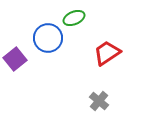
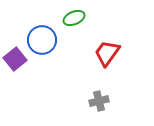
blue circle: moved 6 px left, 2 px down
red trapezoid: rotated 20 degrees counterclockwise
gray cross: rotated 36 degrees clockwise
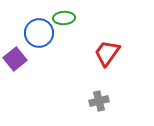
green ellipse: moved 10 px left; rotated 20 degrees clockwise
blue circle: moved 3 px left, 7 px up
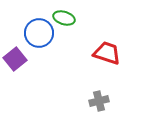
green ellipse: rotated 20 degrees clockwise
red trapezoid: rotated 72 degrees clockwise
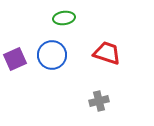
green ellipse: rotated 25 degrees counterclockwise
blue circle: moved 13 px right, 22 px down
purple square: rotated 15 degrees clockwise
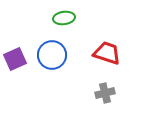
gray cross: moved 6 px right, 8 px up
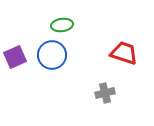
green ellipse: moved 2 px left, 7 px down
red trapezoid: moved 17 px right
purple square: moved 2 px up
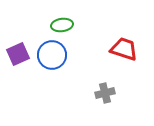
red trapezoid: moved 4 px up
purple square: moved 3 px right, 3 px up
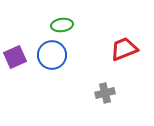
red trapezoid: rotated 40 degrees counterclockwise
purple square: moved 3 px left, 3 px down
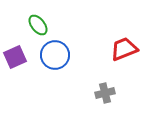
green ellipse: moved 24 px left; rotated 60 degrees clockwise
blue circle: moved 3 px right
